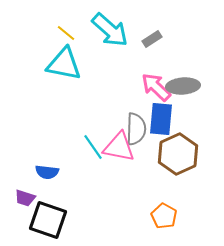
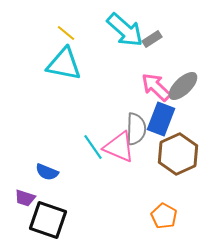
cyan arrow: moved 15 px right
gray ellipse: rotated 40 degrees counterclockwise
blue rectangle: rotated 16 degrees clockwise
pink triangle: rotated 12 degrees clockwise
blue semicircle: rotated 15 degrees clockwise
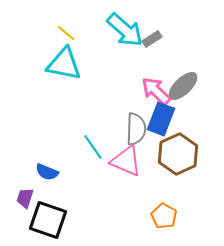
pink arrow: moved 4 px down
pink triangle: moved 7 px right, 14 px down
purple trapezoid: rotated 90 degrees clockwise
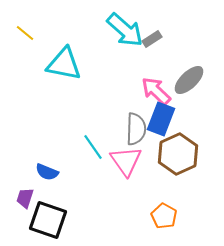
yellow line: moved 41 px left
gray ellipse: moved 6 px right, 6 px up
pink triangle: rotated 32 degrees clockwise
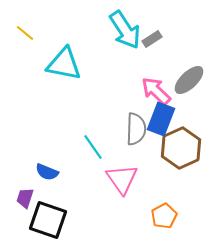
cyan arrow: rotated 15 degrees clockwise
brown hexagon: moved 3 px right, 6 px up
pink triangle: moved 4 px left, 18 px down
orange pentagon: rotated 15 degrees clockwise
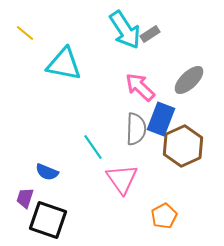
gray rectangle: moved 2 px left, 5 px up
pink arrow: moved 16 px left, 4 px up
brown hexagon: moved 2 px right, 2 px up
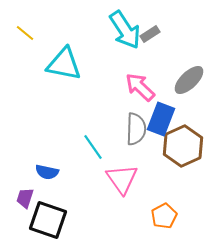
blue semicircle: rotated 10 degrees counterclockwise
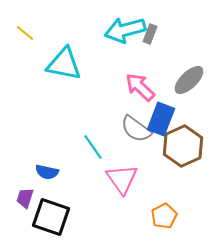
cyan arrow: rotated 108 degrees clockwise
gray rectangle: rotated 36 degrees counterclockwise
gray semicircle: rotated 124 degrees clockwise
black square: moved 3 px right, 3 px up
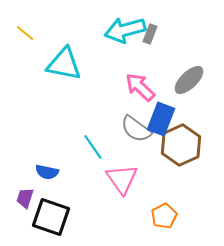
brown hexagon: moved 2 px left, 1 px up
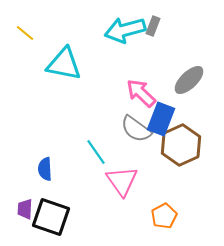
gray rectangle: moved 3 px right, 8 px up
pink arrow: moved 1 px right, 6 px down
cyan line: moved 3 px right, 5 px down
blue semicircle: moved 2 px left, 3 px up; rotated 75 degrees clockwise
pink triangle: moved 2 px down
purple trapezoid: moved 11 px down; rotated 15 degrees counterclockwise
